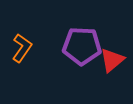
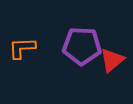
orange L-shape: rotated 128 degrees counterclockwise
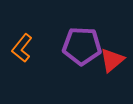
orange L-shape: rotated 48 degrees counterclockwise
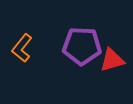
red triangle: rotated 24 degrees clockwise
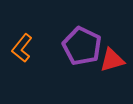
purple pentagon: rotated 24 degrees clockwise
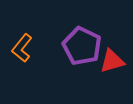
red triangle: moved 1 px down
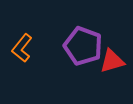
purple pentagon: moved 1 px right; rotated 6 degrees counterclockwise
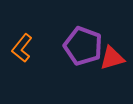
red triangle: moved 3 px up
